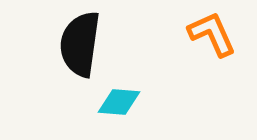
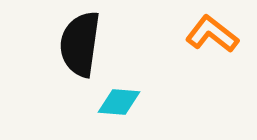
orange L-shape: rotated 28 degrees counterclockwise
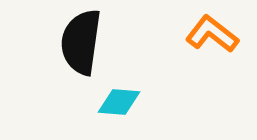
black semicircle: moved 1 px right, 2 px up
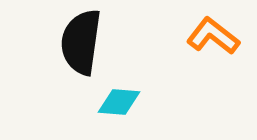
orange L-shape: moved 1 px right, 2 px down
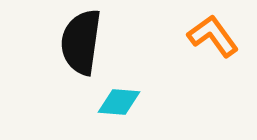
orange L-shape: rotated 16 degrees clockwise
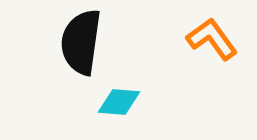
orange L-shape: moved 1 px left, 3 px down
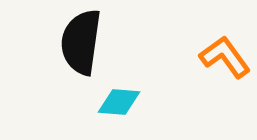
orange L-shape: moved 13 px right, 18 px down
